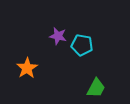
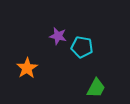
cyan pentagon: moved 2 px down
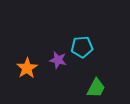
purple star: moved 24 px down
cyan pentagon: rotated 15 degrees counterclockwise
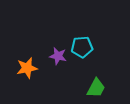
purple star: moved 4 px up
orange star: rotated 20 degrees clockwise
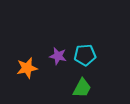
cyan pentagon: moved 3 px right, 8 px down
green trapezoid: moved 14 px left
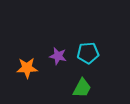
cyan pentagon: moved 3 px right, 2 px up
orange star: rotated 10 degrees clockwise
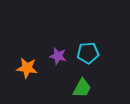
orange star: rotated 10 degrees clockwise
